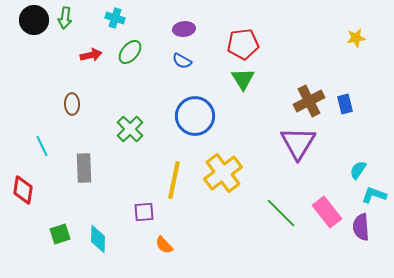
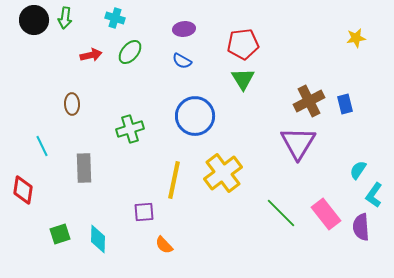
green cross: rotated 28 degrees clockwise
cyan L-shape: rotated 75 degrees counterclockwise
pink rectangle: moved 1 px left, 2 px down
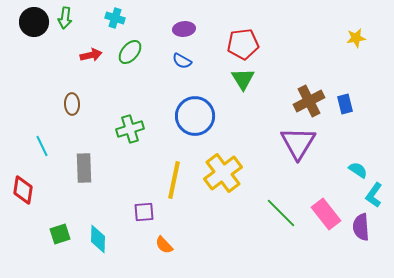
black circle: moved 2 px down
cyan semicircle: rotated 90 degrees clockwise
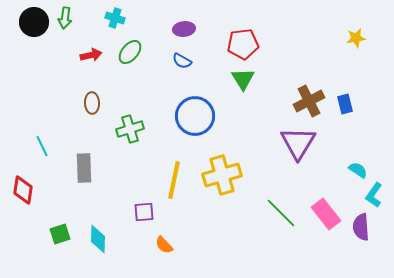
brown ellipse: moved 20 px right, 1 px up
yellow cross: moved 1 px left, 2 px down; rotated 21 degrees clockwise
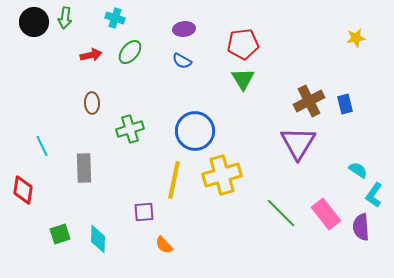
blue circle: moved 15 px down
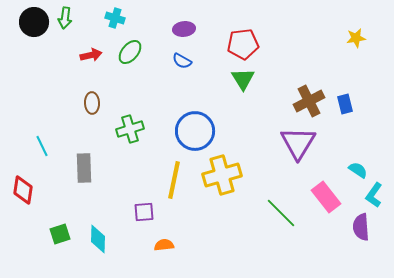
pink rectangle: moved 17 px up
orange semicircle: rotated 126 degrees clockwise
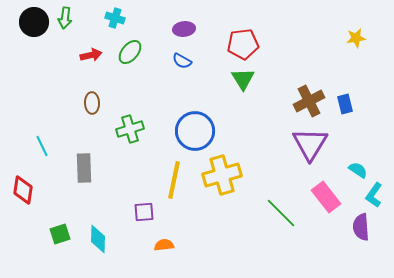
purple triangle: moved 12 px right, 1 px down
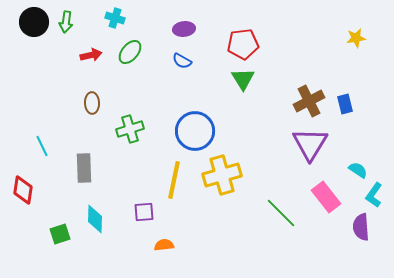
green arrow: moved 1 px right, 4 px down
cyan diamond: moved 3 px left, 20 px up
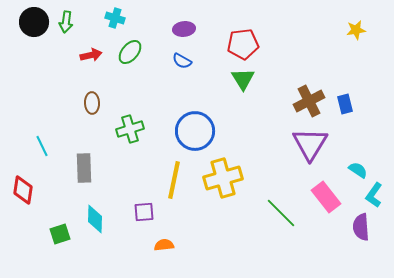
yellow star: moved 8 px up
yellow cross: moved 1 px right, 3 px down
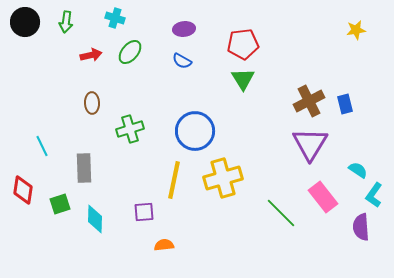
black circle: moved 9 px left
pink rectangle: moved 3 px left
green square: moved 30 px up
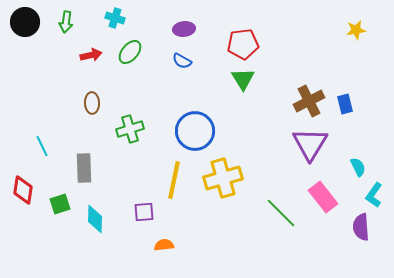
cyan semicircle: moved 3 px up; rotated 30 degrees clockwise
